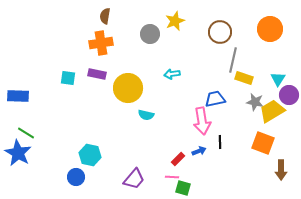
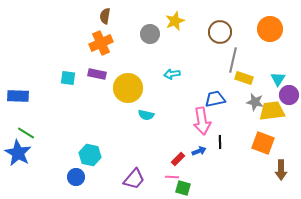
orange cross: rotated 15 degrees counterclockwise
yellow trapezoid: rotated 24 degrees clockwise
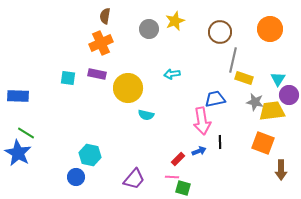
gray circle: moved 1 px left, 5 px up
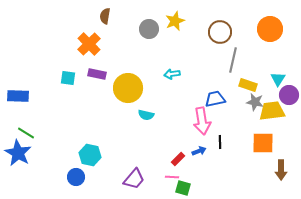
orange cross: moved 12 px left, 1 px down; rotated 20 degrees counterclockwise
yellow rectangle: moved 4 px right, 7 px down
orange square: rotated 20 degrees counterclockwise
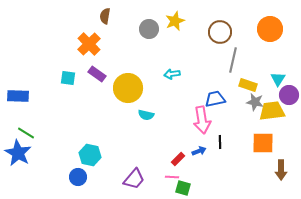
purple rectangle: rotated 24 degrees clockwise
pink arrow: moved 1 px up
blue circle: moved 2 px right
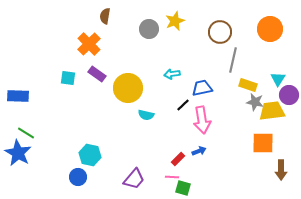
blue trapezoid: moved 13 px left, 11 px up
black line: moved 37 px left, 37 px up; rotated 48 degrees clockwise
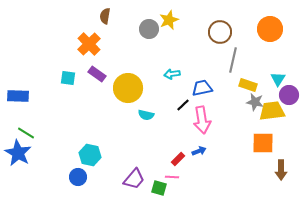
yellow star: moved 6 px left, 1 px up
green square: moved 24 px left
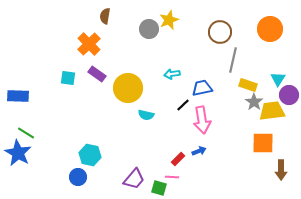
gray star: moved 1 px left; rotated 24 degrees clockwise
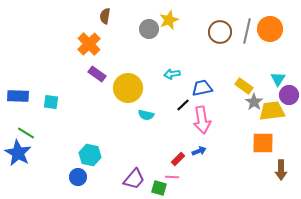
gray line: moved 14 px right, 29 px up
cyan square: moved 17 px left, 24 px down
yellow rectangle: moved 4 px left, 1 px down; rotated 18 degrees clockwise
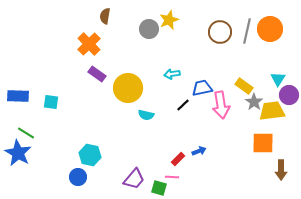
pink arrow: moved 19 px right, 15 px up
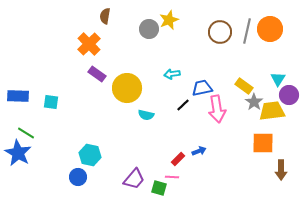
yellow circle: moved 1 px left
pink arrow: moved 4 px left, 4 px down
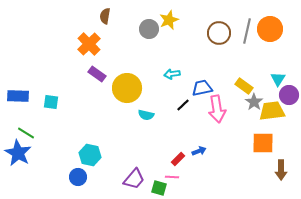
brown circle: moved 1 px left, 1 px down
